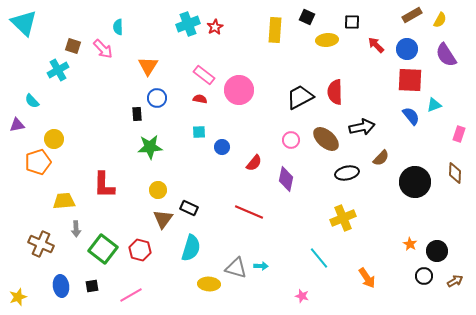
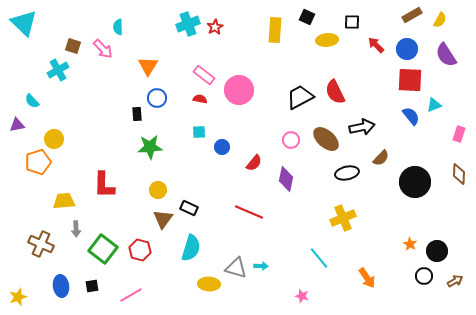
red semicircle at (335, 92): rotated 25 degrees counterclockwise
brown diamond at (455, 173): moved 4 px right, 1 px down
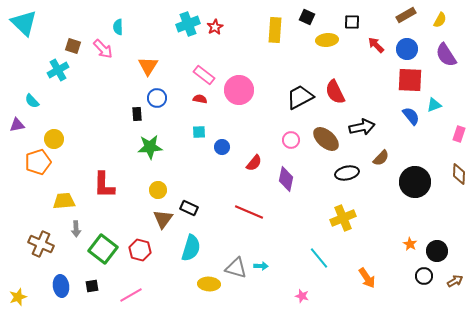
brown rectangle at (412, 15): moved 6 px left
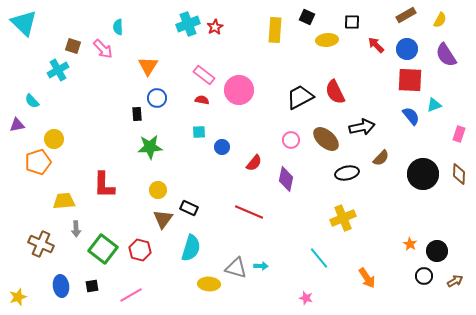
red semicircle at (200, 99): moved 2 px right, 1 px down
black circle at (415, 182): moved 8 px right, 8 px up
pink star at (302, 296): moved 4 px right, 2 px down
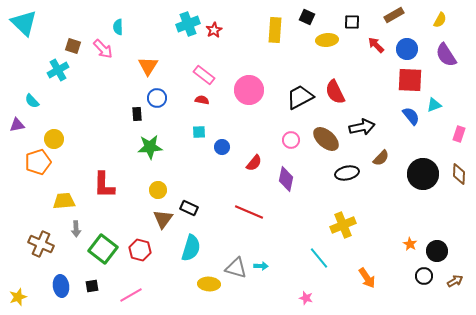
brown rectangle at (406, 15): moved 12 px left
red star at (215, 27): moved 1 px left, 3 px down
pink circle at (239, 90): moved 10 px right
yellow cross at (343, 218): moved 7 px down
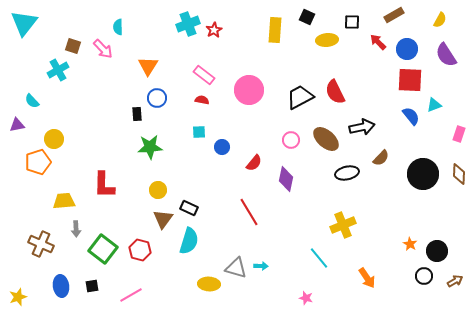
cyan triangle at (24, 23): rotated 24 degrees clockwise
red arrow at (376, 45): moved 2 px right, 3 px up
red line at (249, 212): rotated 36 degrees clockwise
cyan semicircle at (191, 248): moved 2 px left, 7 px up
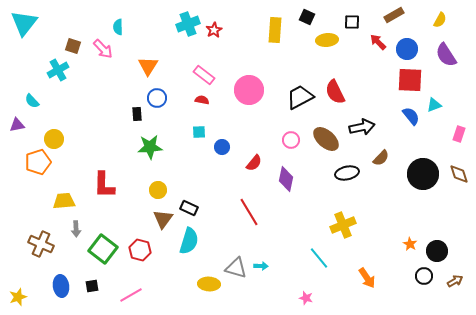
brown diamond at (459, 174): rotated 20 degrees counterclockwise
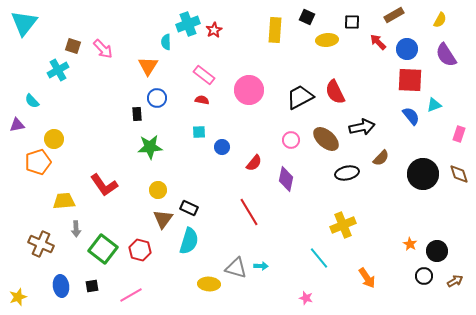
cyan semicircle at (118, 27): moved 48 px right, 15 px down
red L-shape at (104, 185): rotated 36 degrees counterclockwise
